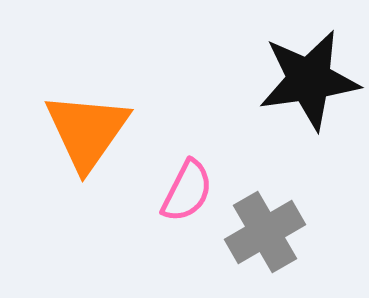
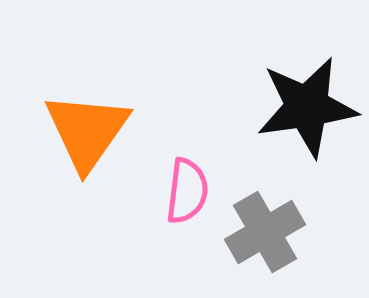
black star: moved 2 px left, 27 px down
pink semicircle: rotated 20 degrees counterclockwise
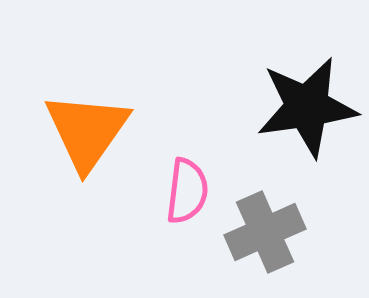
gray cross: rotated 6 degrees clockwise
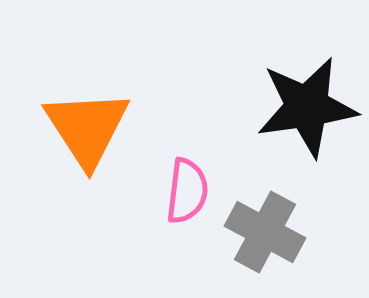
orange triangle: moved 3 px up; rotated 8 degrees counterclockwise
gray cross: rotated 38 degrees counterclockwise
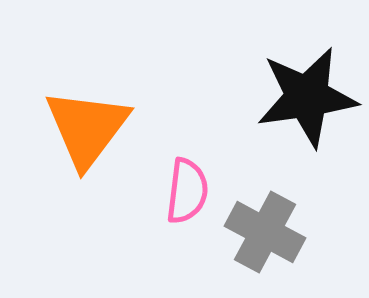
black star: moved 10 px up
orange triangle: rotated 10 degrees clockwise
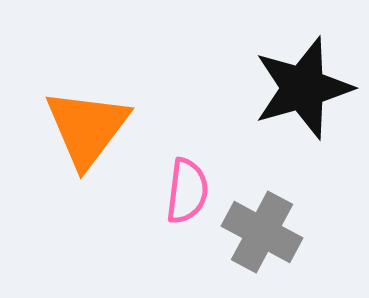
black star: moved 4 px left, 9 px up; rotated 8 degrees counterclockwise
gray cross: moved 3 px left
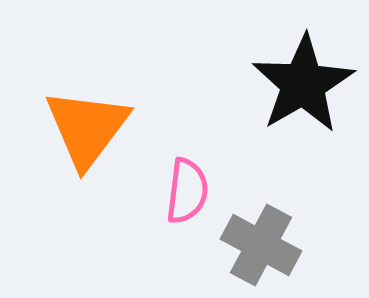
black star: moved 4 px up; rotated 14 degrees counterclockwise
gray cross: moved 1 px left, 13 px down
